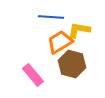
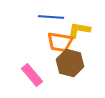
orange trapezoid: rotated 140 degrees counterclockwise
brown hexagon: moved 2 px left, 1 px up
pink rectangle: moved 1 px left
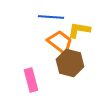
orange trapezoid: rotated 152 degrees counterclockwise
pink rectangle: moved 1 px left, 5 px down; rotated 25 degrees clockwise
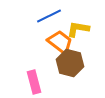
blue line: moved 2 px left, 1 px up; rotated 30 degrees counterclockwise
yellow L-shape: moved 1 px left, 1 px up
pink rectangle: moved 3 px right, 2 px down
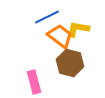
blue line: moved 2 px left, 1 px down
orange trapezoid: moved 6 px up
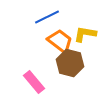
yellow L-shape: moved 7 px right, 5 px down
orange trapezoid: moved 5 px down
pink rectangle: rotated 25 degrees counterclockwise
